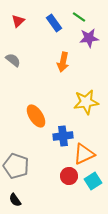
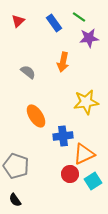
gray semicircle: moved 15 px right, 12 px down
red circle: moved 1 px right, 2 px up
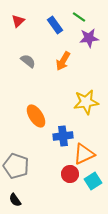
blue rectangle: moved 1 px right, 2 px down
orange arrow: moved 1 px up; rotated 18 degrees clockwise
gray semicircle: moved 11 px up
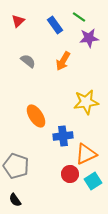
orange triangle: moved 2 px right
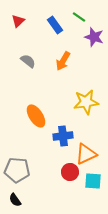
purple star: moved 5 px right, 1 px up; rotated 24 degrees clockwise
gray pentagon: moved 1 px right, 4 px down; rotated 15 degrees counterclockwise
red circle: moved 2 px up
cyan square: rotated 36 degrees clockwise
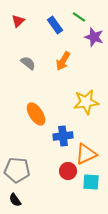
gray semicircle: moved 2 px down
orange ellipse: moved 2 px up
red circle: moved 2 px left, 1 px up
cyan square: moved 2 px left, 1 px down
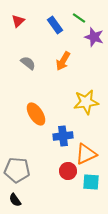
green line: moved 1 px down
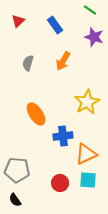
green line: moved 11 px right, 8 px up
gray semicircle: rotated 112 degrees counterclockwise
yellow star: moved 1 px right; rotated 20 degrees counterclockwise
red circle: moved 8 px left, 12 px down
cyan square: moved 3 px left, 2 px up
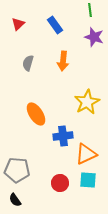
green line: rotated 48 degrees clockwise
red triangle: moved 3 px down
orange arrow: rotated 24 degrees counterclockwise
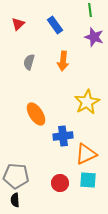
gray semicircle: moved 1 px right, 1 px up
gray pentagon: moved 1 px left, 6 px down
black semicircle: rotated 32 degrees clockwise
